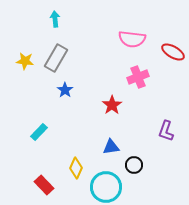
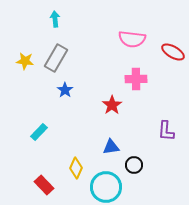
pink cross: moved 2 px left, 2 px down; rotated 20 degrees clockwise
purple L-shape: rotated 15 degrees counterclockwise
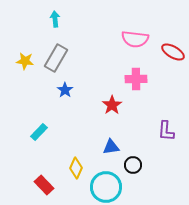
pink semicircle: moved 3 px right
black circle: moved 1 px left
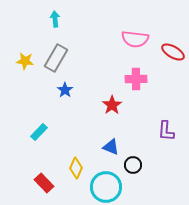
blue triangle: rotated 30 degrees clockwise
red rectangle: moved 2 px up
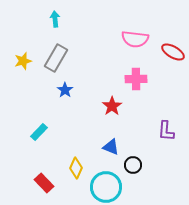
yellow star: moved 2 px left; rotated 24 degrees counterclockwise
red star: moved 1 px down
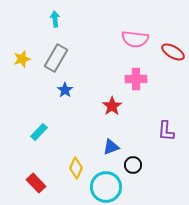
yellow star: moved 1 px left, 2 px up
blue triangle: rotated 42 degrees counterclockwise
red rectangle: moved 8 px left
